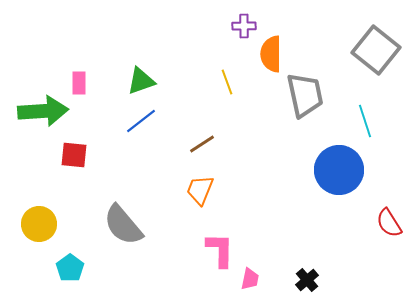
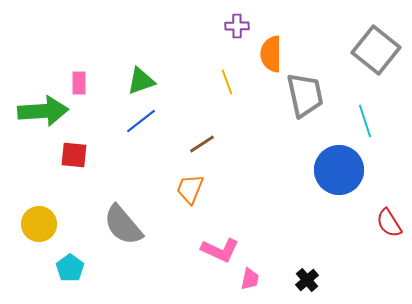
purple cross: moved 7 px left
orange trapezoid: moved 10 px left, 1 px up
pink L-shape: rotated 114 degrees clockwise
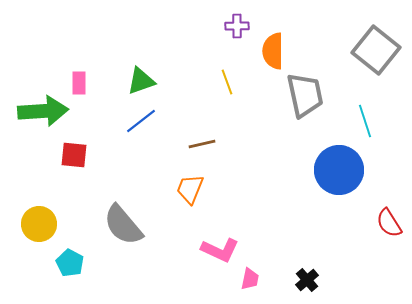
orange semicircle: moved 2 px right, 3 px up
brown line: rotated 20 degrees clockwise
cyan pentagon: moved 5 px up; rotated 8 degrees counterclockwise
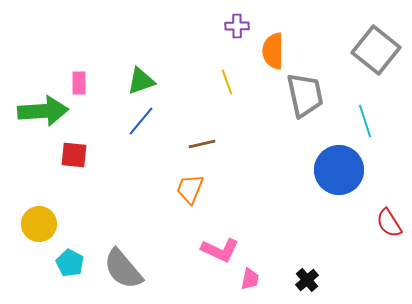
blue line: rotated 12 degrees counterclockwise
gray semicircle: moved 44 px down
